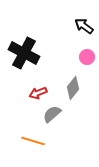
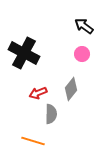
pink circle: moved 5 px left, 3 px up
gray diamond: moved 2 px left, 1 px down
gray semicircle: moved 1 px left; rotated 132 degrees clockwise
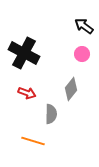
red arrow: moved 11 px left; rotated 138 degrees counterclockwise
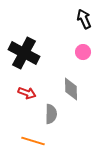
black arrow: moved 7 px up; rotated 30 degrees clockwise
pink circle: moved 1 px right, 2 px up
gray diamond: rotated 40 degrees counterclockwise
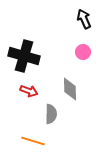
black cross: moved 3 px down; rotated 12 degrees counterclockwise
gray diamond: moved 1 px left
red arrow: moved 2 px right, 2 px up
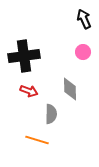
black cross: rotated 24 degrees counterclockwise
orange line: moved 4 px right, 1 px up
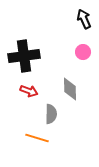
orange line: moved 2 px up
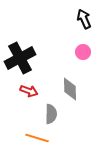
black cross: moved 4 px left, 2 px down; rotated 20 degrees counterclockwise
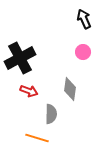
gray diamond: rotated 10 degrees clockwise
